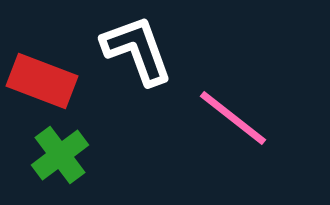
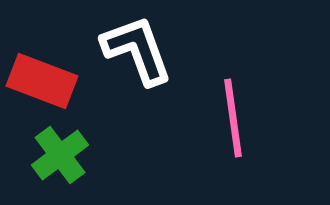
pink line: rotated 44 degrees clockwise
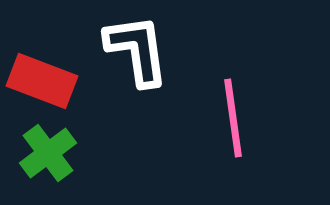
white L-shape: rotated 12 degrees clockwise
green cross: moved 12 px left, 2 px up
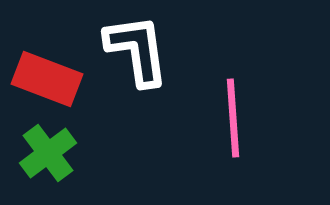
red rectangle: moved 5 px right, 2 px up
pink line: rotated 4 degrees clockwise
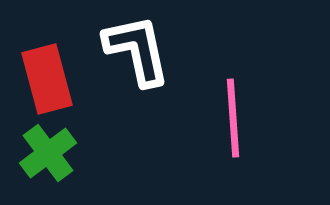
white L-shape: rotated 4 degrees counterclockwise
red rectangle: rotated 54 degrees clockwise
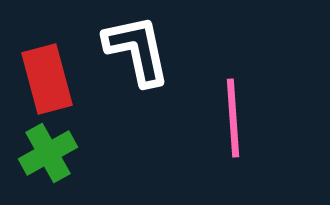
green cross: rotated 8 degrees clockwise
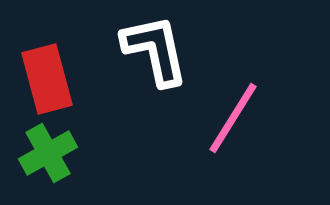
white L-shape: moved 18 px right
pink line: rotated 36 degrees clockwise
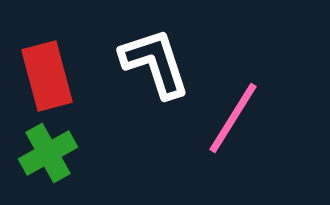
white L-shape: moved 13 px down; rotated 6 degrees counterclockwise
red rectangle: moved 3 px up
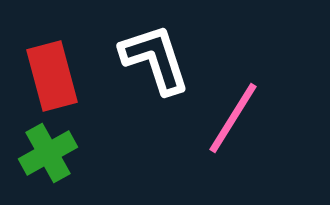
white L-shape: moved 4 px up
red rectangle: moved 5 px right
